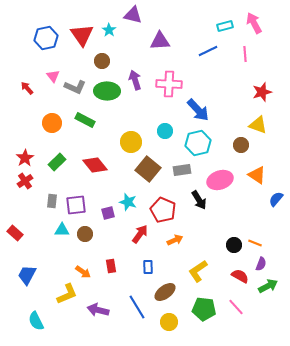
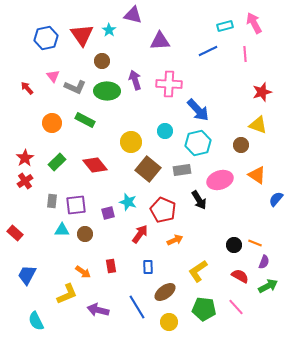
purple semicircle at (261, 264): moved 3 px right, 2 px up
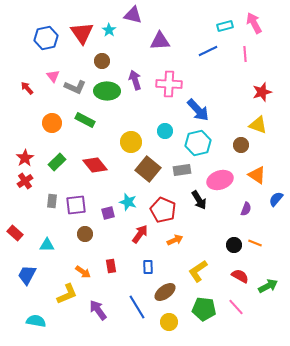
red triangle at (82, 35): moved 2 px up
cyan triangle at (62, 230): moved 15 px left, 15 px down
purple semicircle at (264, 262): moved 18 px left, 53 px up
purple arrow at (98, 310): rotated 40 degrees clockwise
cyan semicircle at (36, 321): rotated 126 degrees clockwise
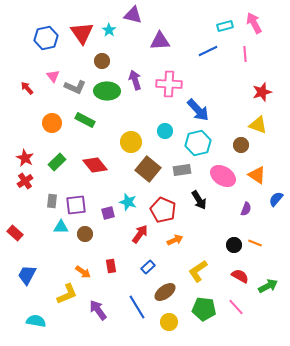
red star at (25, 158): rotated 12 degrees counterclockwise
pink ellipse at (220, 180): moved 3 px right, 4 px up; rotated 50 degrees clockwise
cyan triangle at (47, 245): moved 14 px right, 18 px up
blue rectangle at (148, 267): rotated 48 degrees clockwise
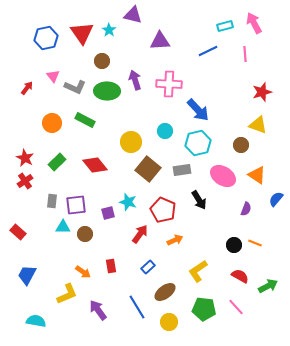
red arrow at (27, 88): rotated 80 degrees clockwise
cyan triangle at (61, 227): moved 2 px right
red rectangle at (15, 233): moved 3 px right, 1 px up
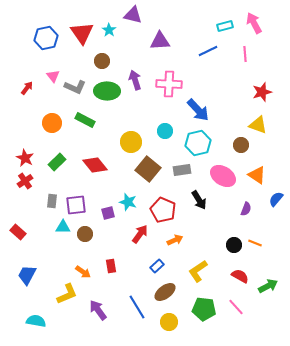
blue rectangle at (148, 267): moved 9 px right, 1 px up
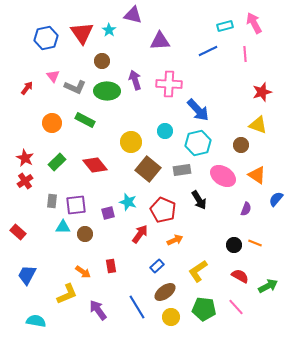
yellow circle at (169, 322): moved 2 px right, 5 px up
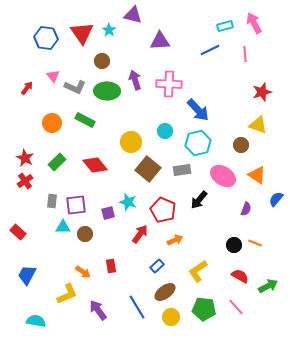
blue hexagon at (46, 38): rotated 20 degrees clockwise
blue line at (208, 51): moved 2 px right, 1 px up
black arrow at (199, 200): rotated 72 degrees clockwise
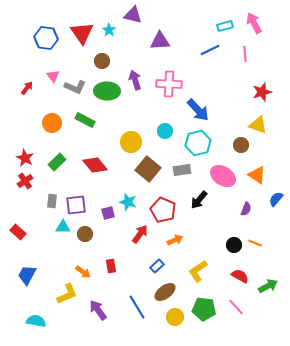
yellow circle at (171, 317): moved 4 px right
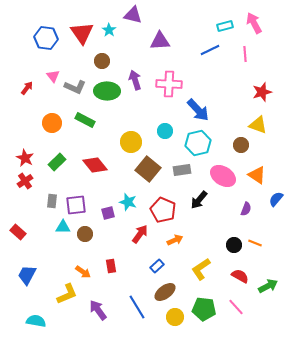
yellow L-shape at (198, 271): moved 3 px right, 2 px up
